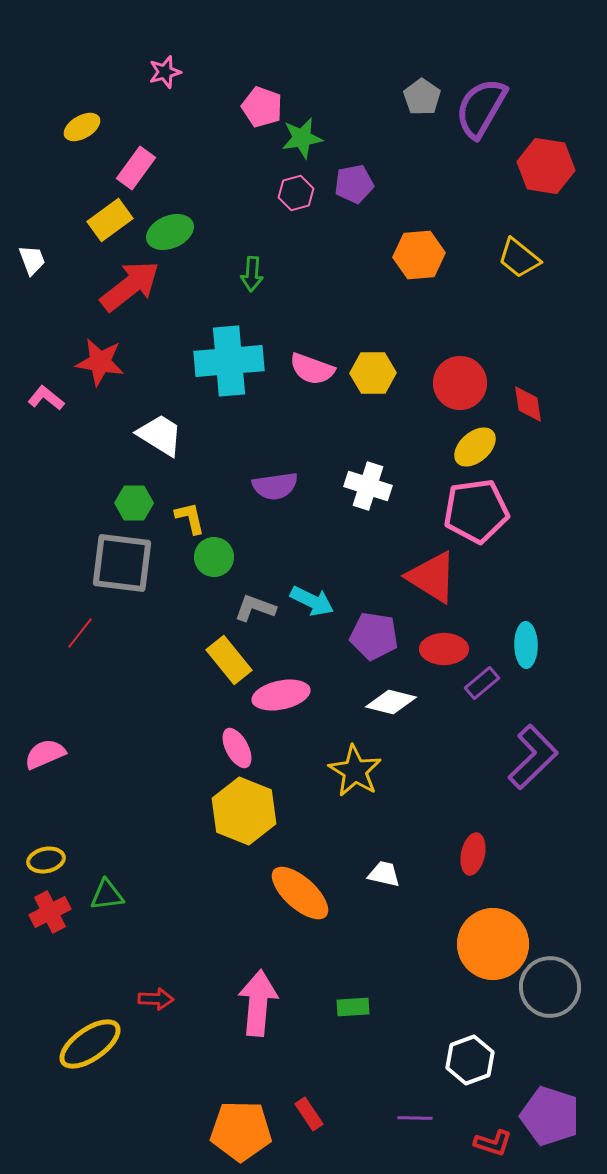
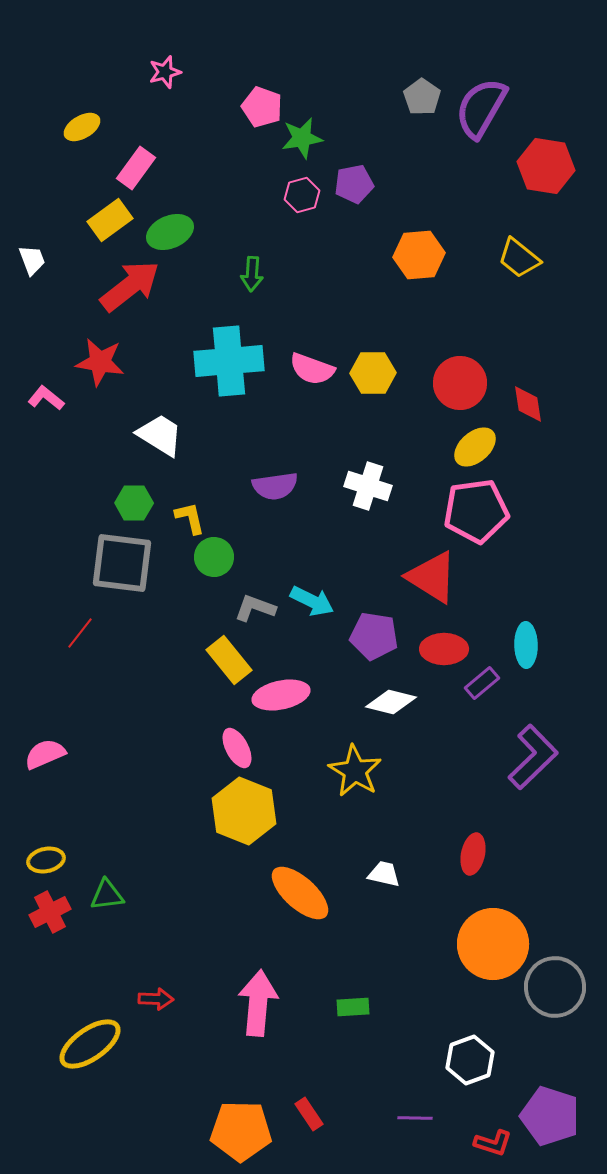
pink hexagon at (296, 193): moved 6 px right, 2 px down
gray circle at (550, 987): moved 5 px right
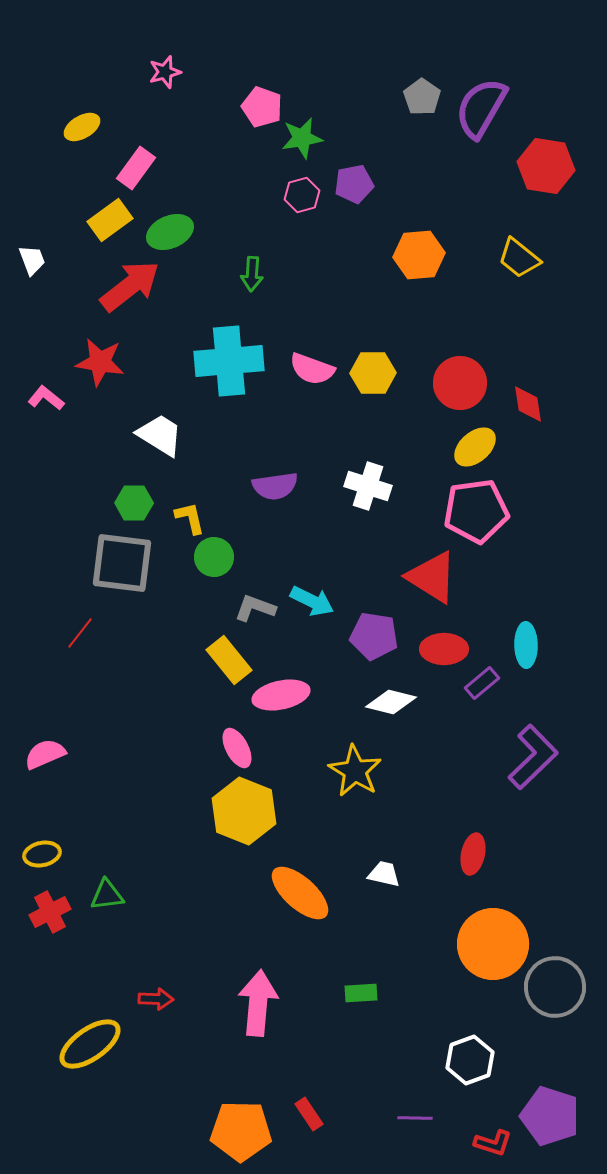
yellow ellipse at (46, 860): moved 4 px left, 6 px up
green rectangle at (353, 1007): moved 8 px right, 14 px up
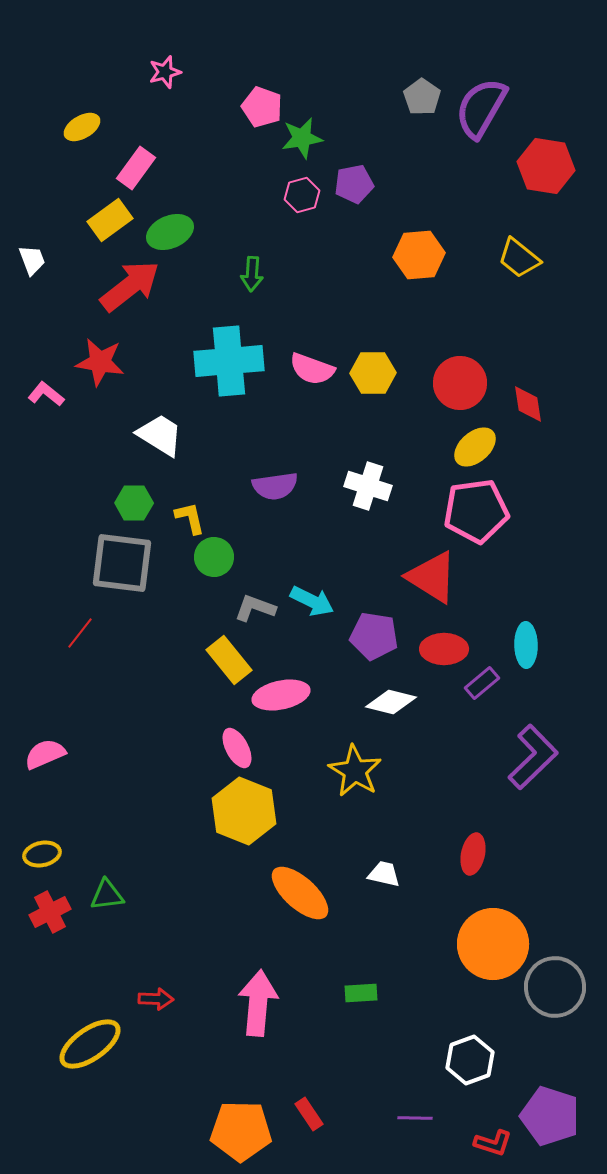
pink L-shape at (46, 398): moved 4 px up
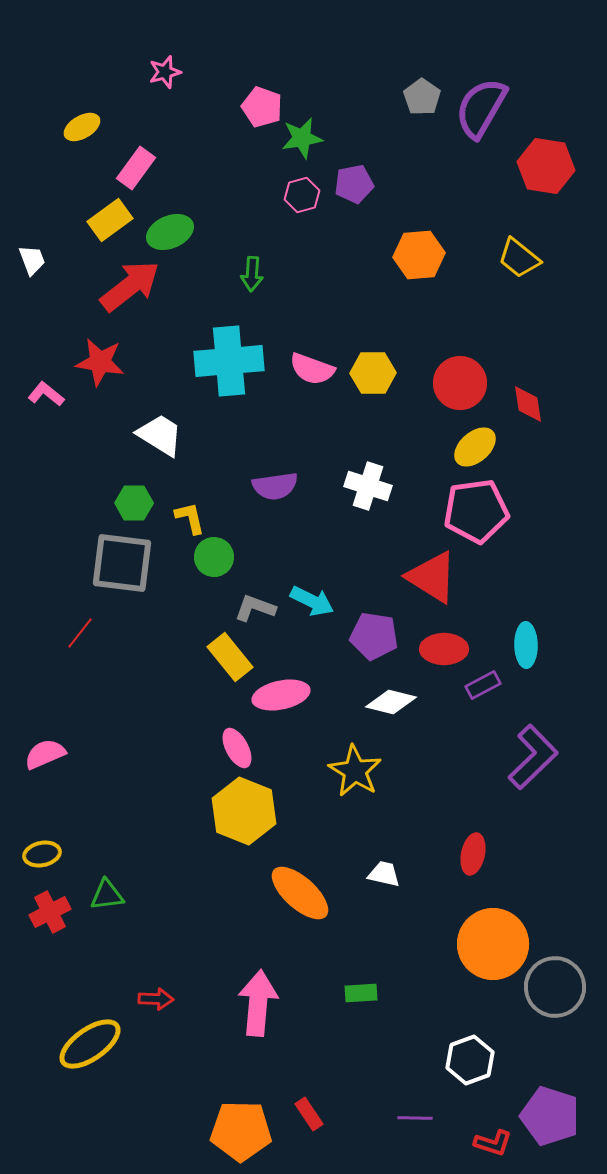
yellow rectangle at (229, 660): moved 1 px right, 3 px up
purple rectangle at (482, 683): moved 1 px right, 2 px down; rotated 12 degrees clockwise
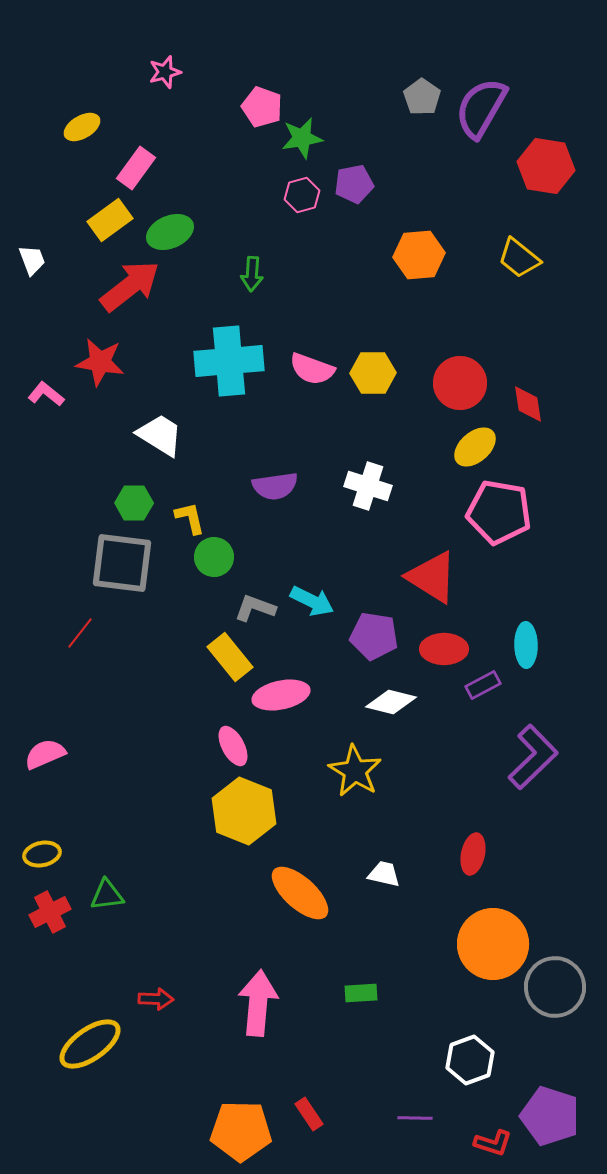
pink pentagon at (476, 511): moved 23 px right, 1 px down; rotated 18 degrees clockwise
pink ellipse at (237, 748): moved 4 px left, 2 px up
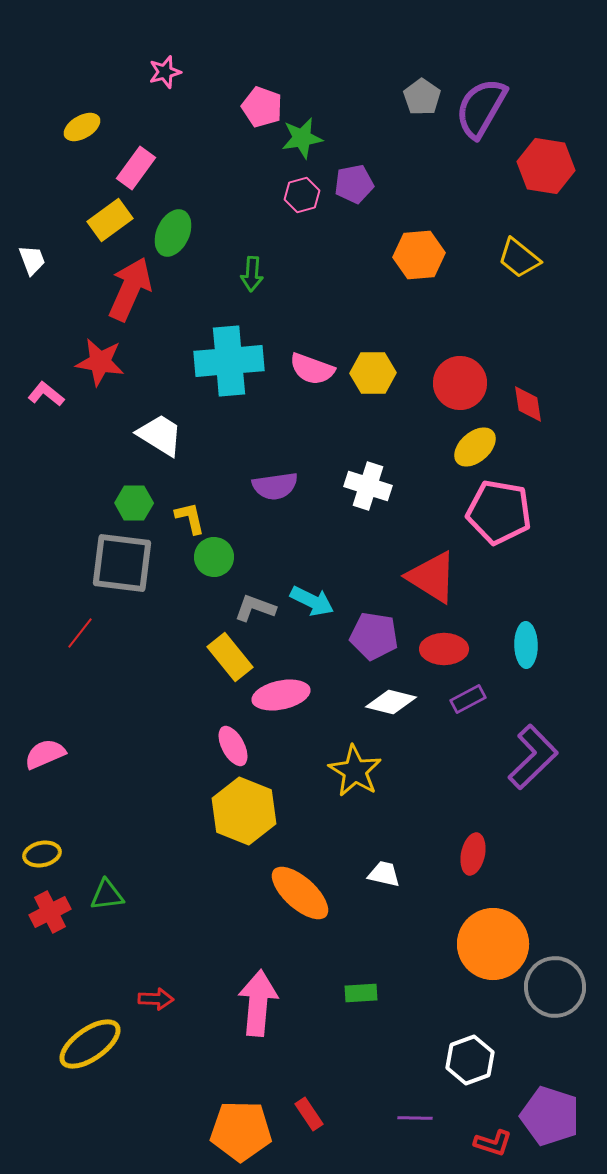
green ellipse at (170, 232): moved 3 px right, 1 px down; rotated 42 degrees counterclockwise
red arrow at (130, 286): moved 3 px down; rotated 28 degrees counterclockwise
purple rectangle at (483, 685): moved 15 px left, 14 px down
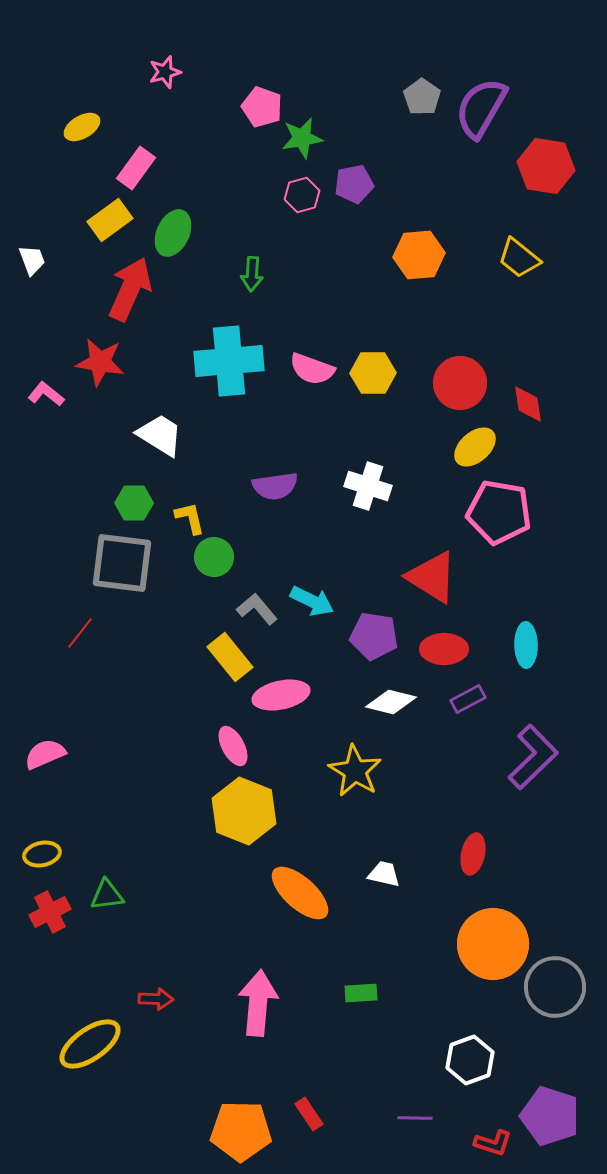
gray L-shape at (255, 608): moved 2 px right, 1 px down; rotated 30 degrees clockwise
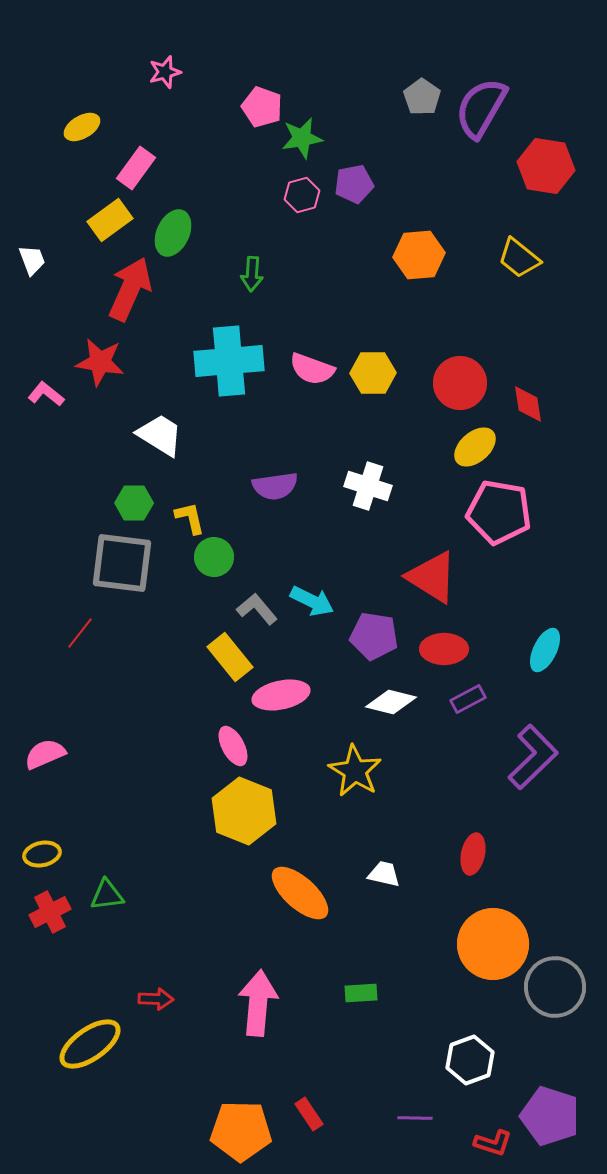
cyan ellipse at (526, 645): moved 19 px right, 5 px down; rotated 27 degrees clockwise
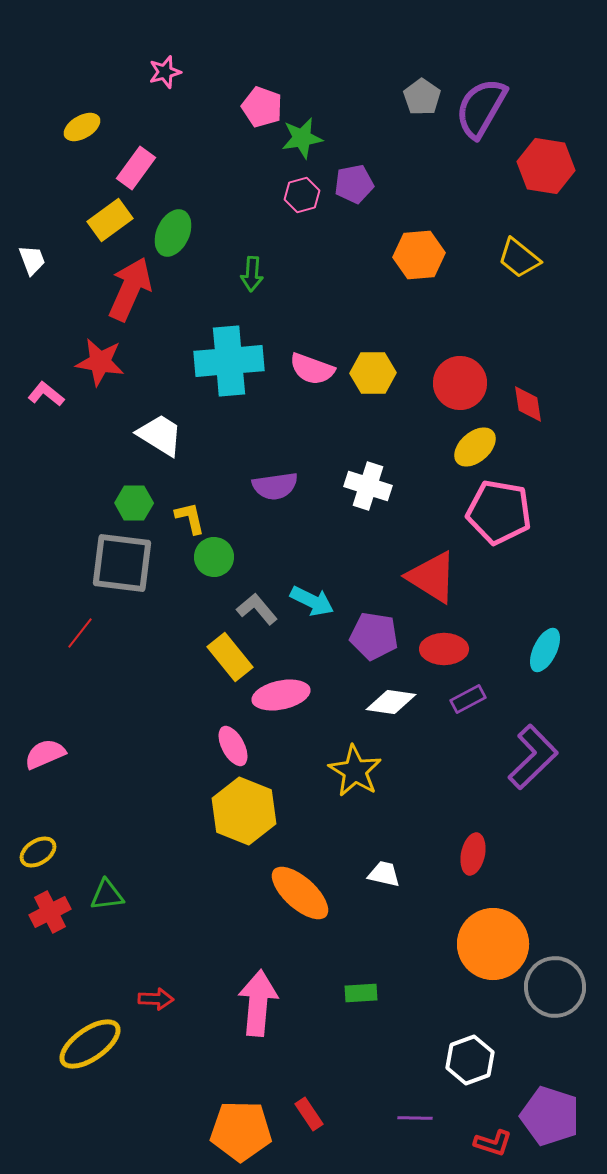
white diamond at (391, 702): rotated 6 degrees counterclockwise
yellow ellipse at (42, 854): moved 4 px left, 2 px up; rotated 21 degrees counterclockwise
